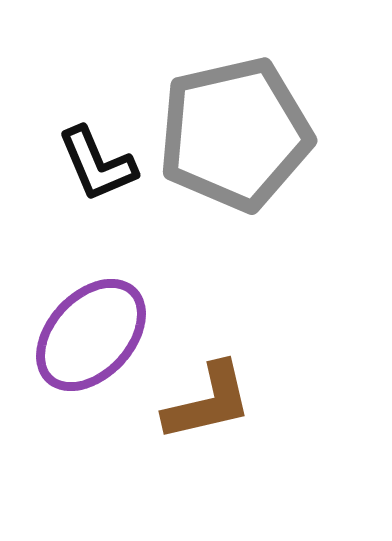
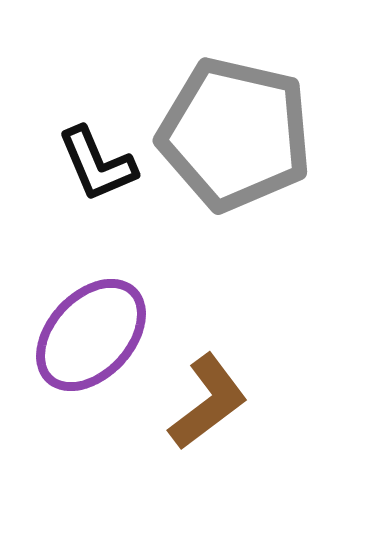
gray pentagon: rotated 26 degrees clockwise
brown L-shape: rotated 24 degrees counterclockwise
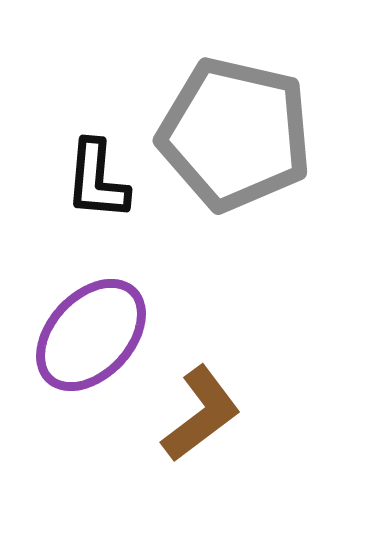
black L-shape: moved 16 px down; rotated 28 degrees clockwise
brown L-shape: moved 7 px left, 12 px down
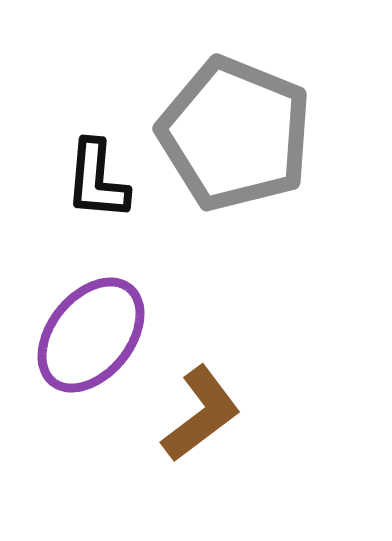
gray pentagon: rotated 9 degrees clockwise
purple ellipse: rotated 4 degrees counterclockwise
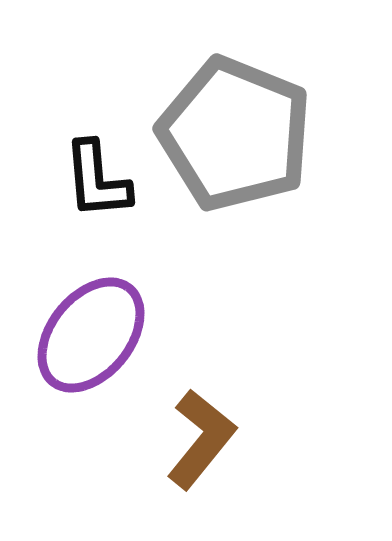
black L-shape: rotated 10 degrees counterclockwise
brown L-shape: moved 25 px down; rotated 14 degrees counterclockwise
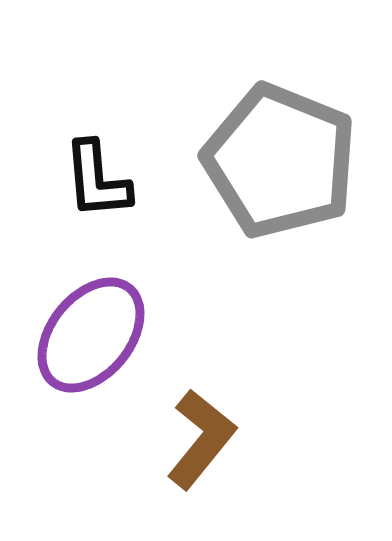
gray pentagon: moved 45 px right, 27 px down
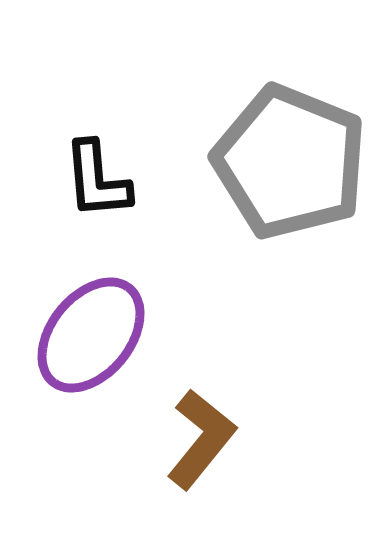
gray pentagon: moved 10 px right, 1 px down
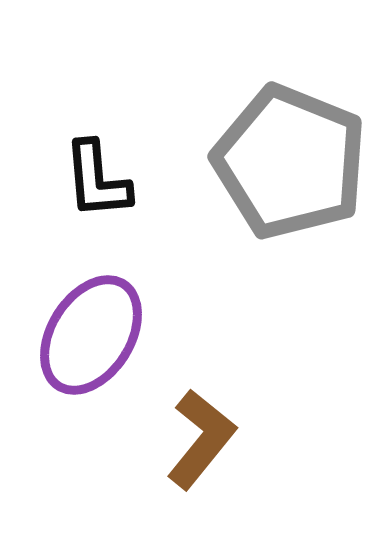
purple ellipse: rotated 7 degrees counterclockwise
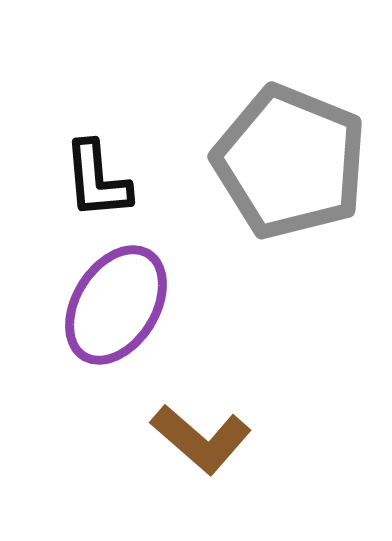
purple ellipse: moved 25 px right, 30 px up
brown L-shape: rotated 92 degrees clockwise
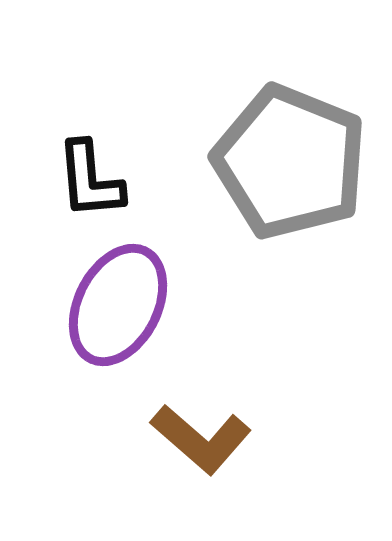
black L-shape: moved 7 px left
purple ellipse: moved 2 px right; rotated 5 degrees counterclockwise
